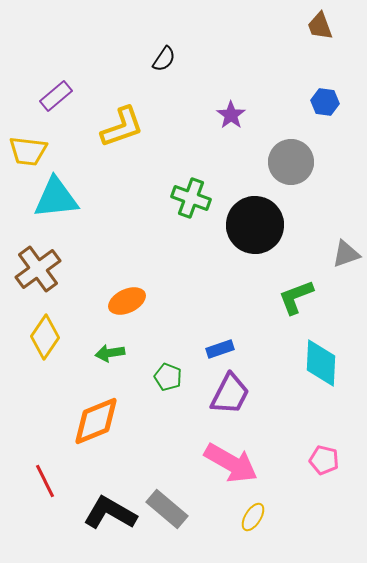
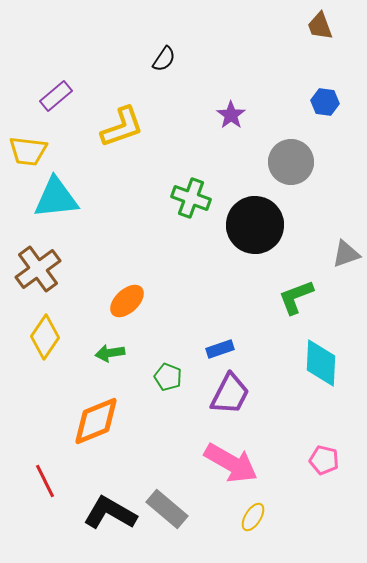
orange ellipse: rotated 18 degrees counterclockwise
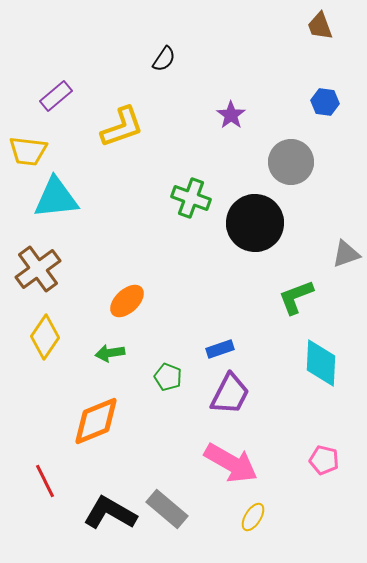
black circle: moved 2 px up
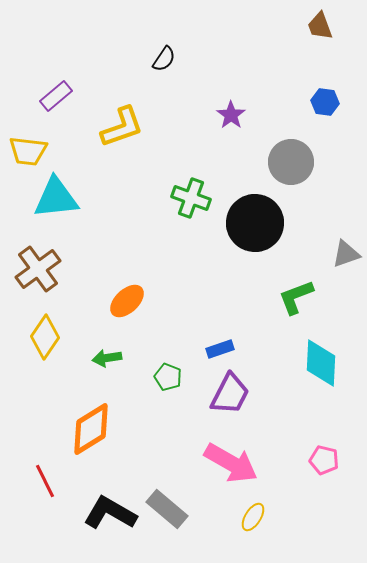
green arrow: moved 3 px left, 5 px down
orange diamond: moved 5 px left, 8 px down; rotated 10 degrees counterclockwise
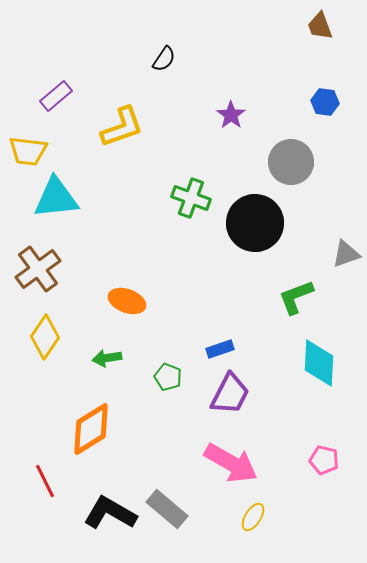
orange ellipse: rotated 63 degrees clockwise
cyan diamond: moved 2 px left
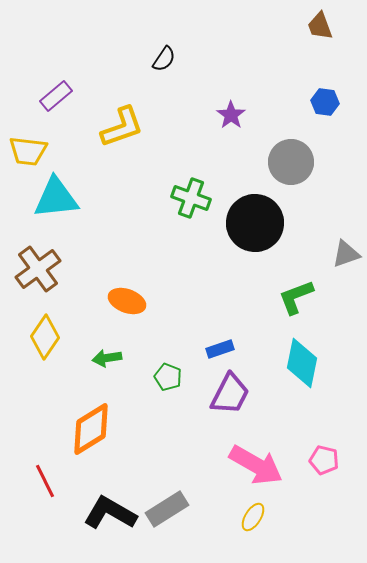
cyan diamond: moved 17 px left; rotated 9 degrees clockwise
pink arrow: moved 25 px right, 2 px down
gray rectangle: rotated 72 degrees counterclockwise
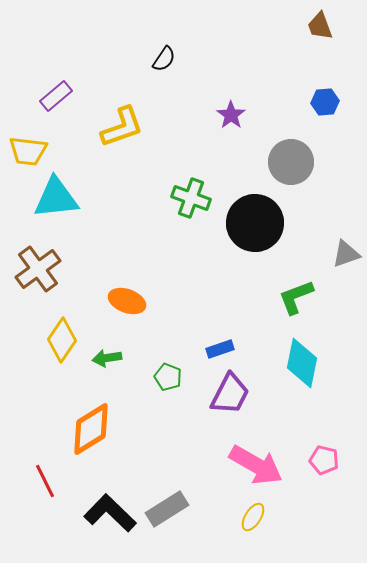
blue hexagon: rotated 12 degrees counterclockwise
yellow diamond: moved 17 px right, 3 px down
black L-shape: rotated 14 degrees clockwise
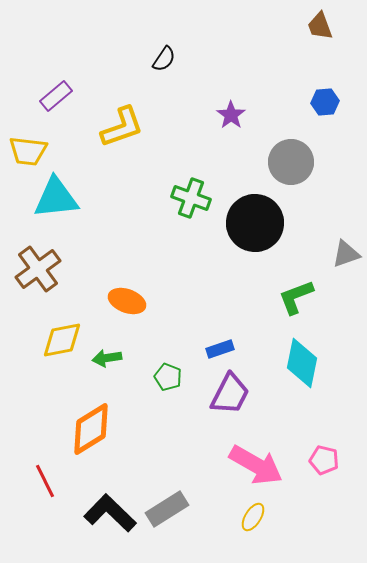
yellow diamond: rotated 45 degrees clockwise
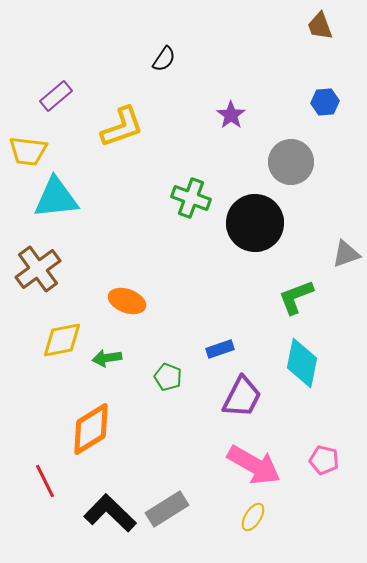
purple trapezoid: moved 12 px right, 3 px down
pink arrow: moved 2 px left
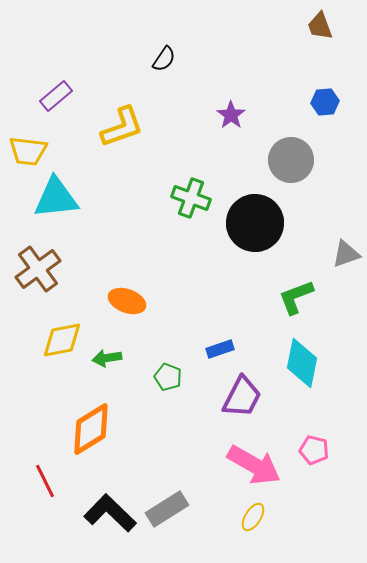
gray circle: moved 2 px up
pink pentagon: moved 10 px left, 10 px up
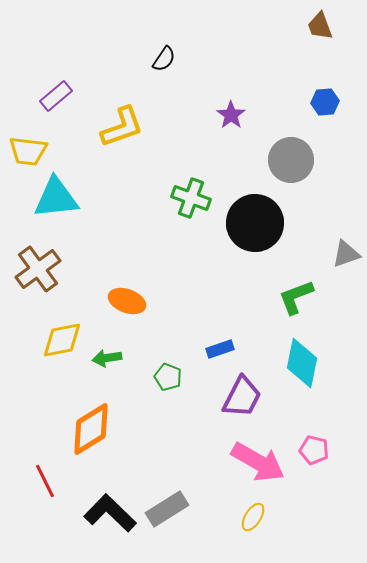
pink arrow: moved 4 px right, 3 px up
